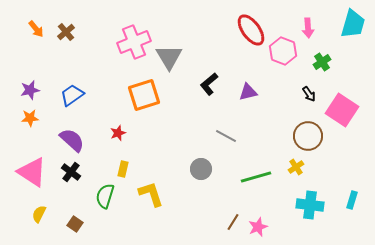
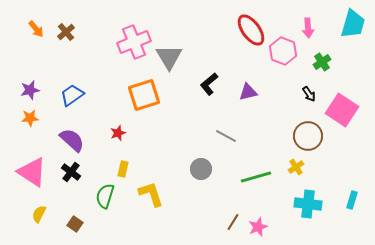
cyan cross: moved 2 px left, 1 px up
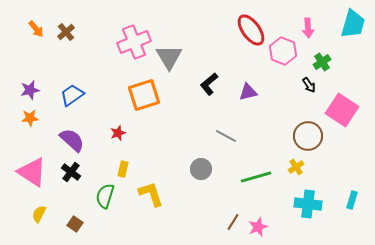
black arrow: moved 9 px up
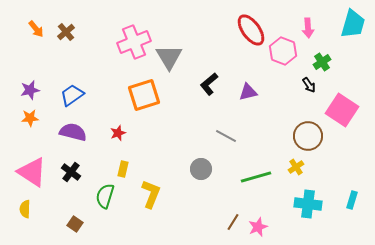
purple semicircle: moved 1 px right, 8 px up; rotated 28 degrees counterclockwise
yellow L-shape: rotated 40 degrees clockwise
yellow semicircle: moved 14 px left, 5 px up; rotated 24 degrees counterclockwise
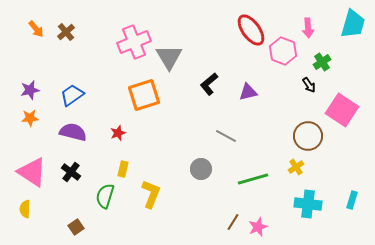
green line: moved 3 px left, 2 px down
brown square: moved 1 px right, 3 px down; rotated 21 degrees clockwise
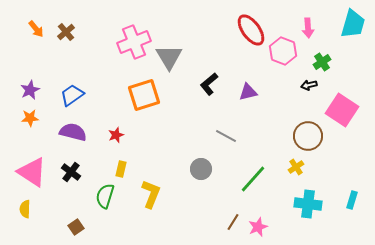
black arrow: rotated 112 degrees clockwise
purple star: rotated 12 degrees counterclockwise
red star: moved 2 px left, 2 px down
yellow rectangle: moved 2 px left
green line: rotated 32 degrees counterclockwise
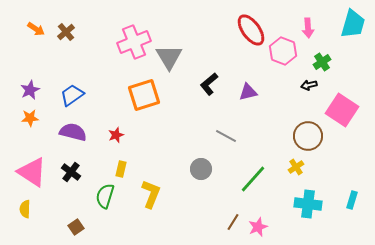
orange arrow: rotated 18 degrees counterclockwise
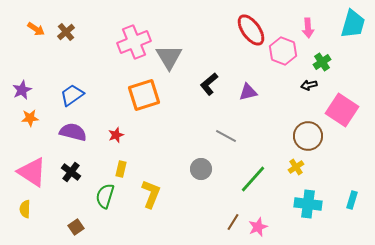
purple star: moved 8 px left
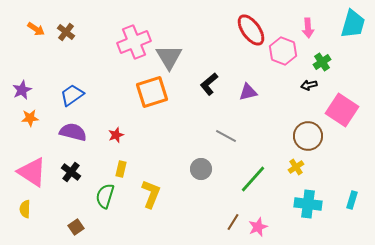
brown cross: rotated 12 degrees counterclockwise
orange square: moved 8 px right, 3 px up
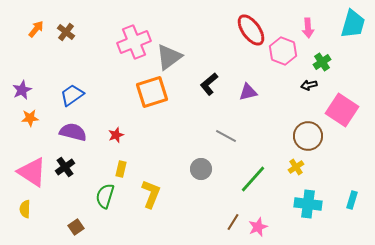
orange arrow: rotated 84 degrees counterclockwise
gray triangle: rotated 24 degrees clockwise
black cross: moved 6 px left, 5 px up; rotated 18 degrees clockwise
